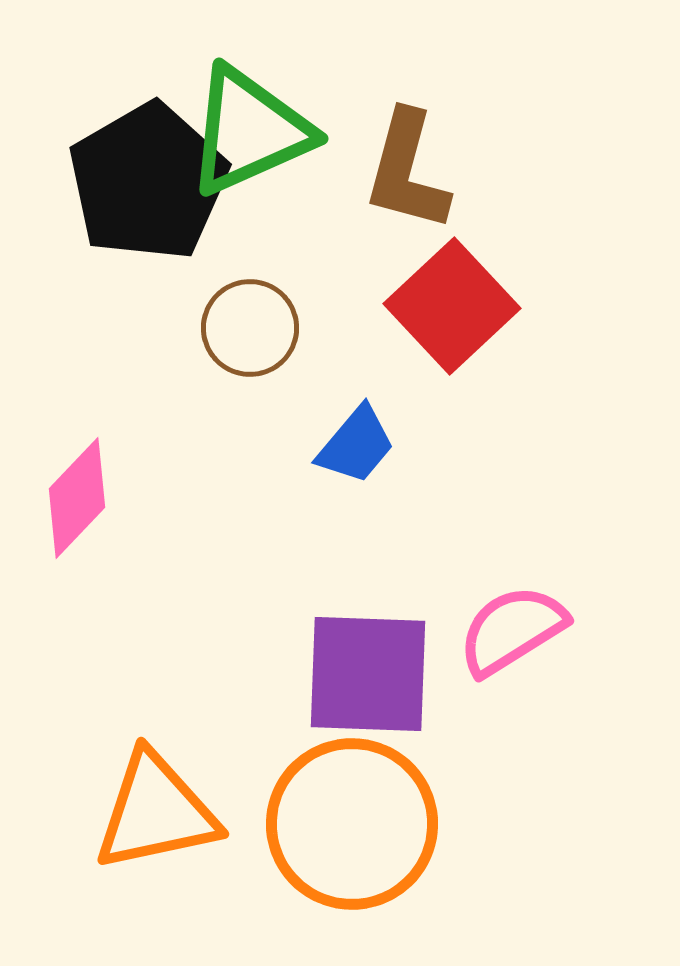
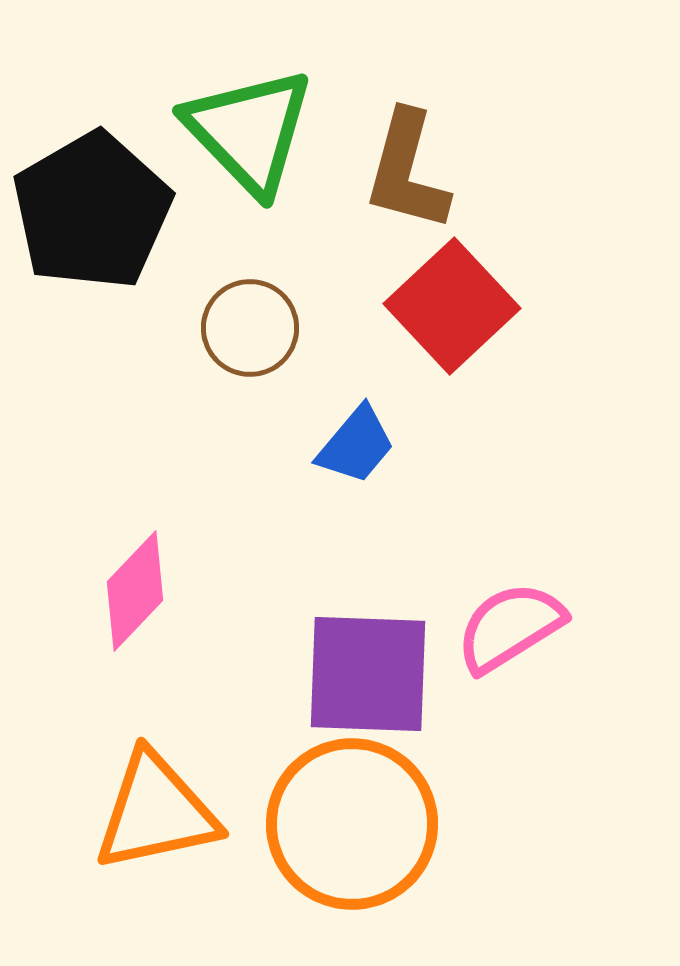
green triangle: rotated 50 degrees counterclockwise
black pentagon: moved 56 px left, 29 px down
pink diamond: moved 58 px right, 93 px down
pink semicircle: moved 2 px left, 3 px up
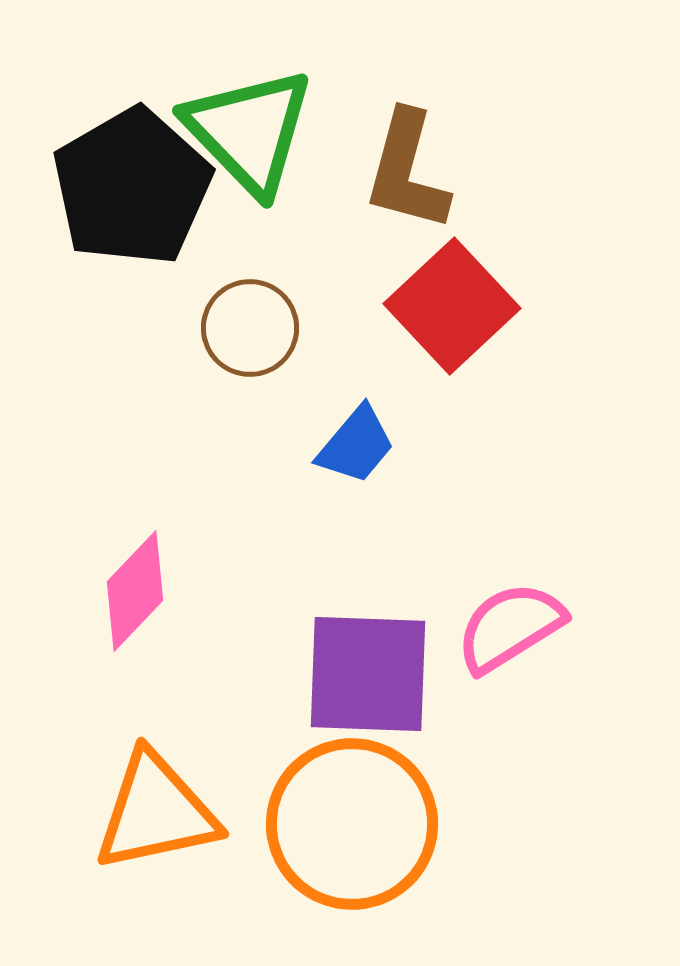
black pentagon: moved 40 px right, 24 px up
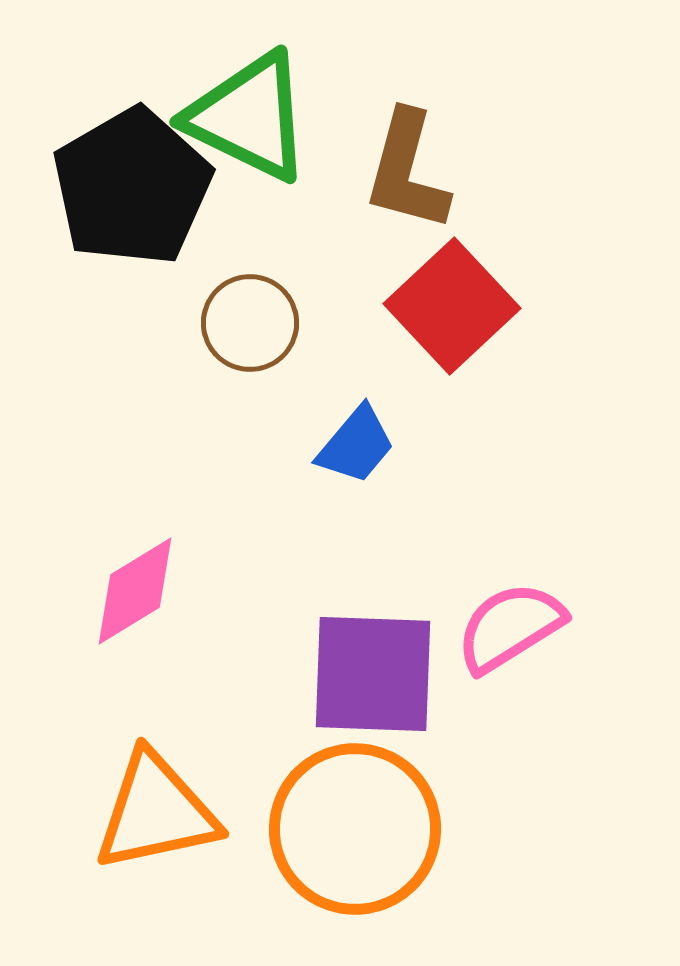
green triangle: moved 14 px up; rotated 20 degrees counterclockwise
brown circle: moved 5 px up
pink diamond: rotated 15 degrees clockwise
purple square: moved 5 px right
orange circle: moved 3 px right, 5 px down
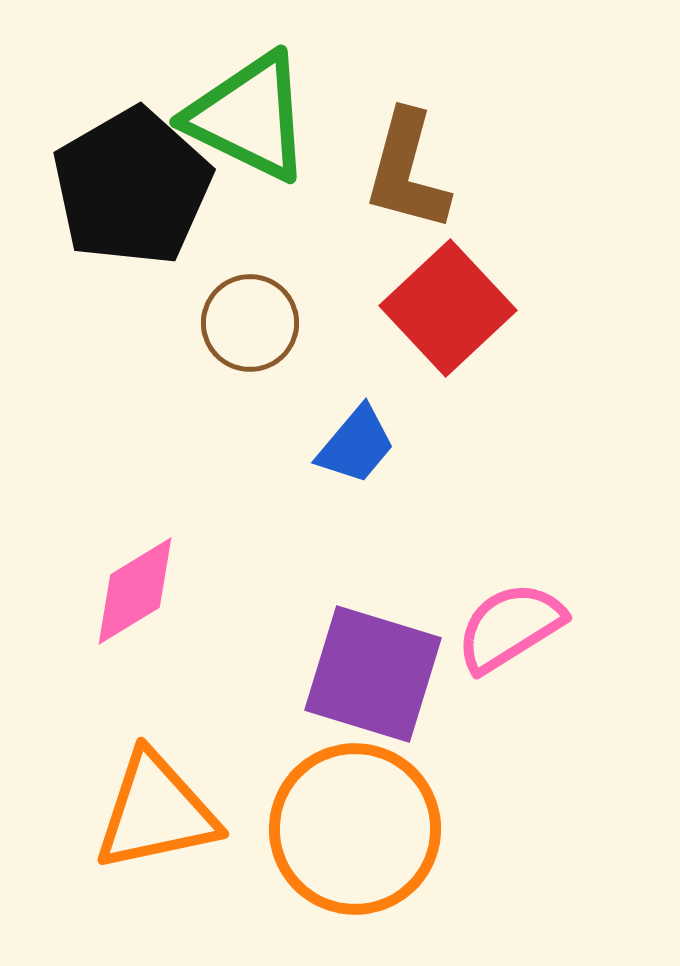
red square: moved 4 px left, 2 px down
purple square: rotated 15 degrees clockwise
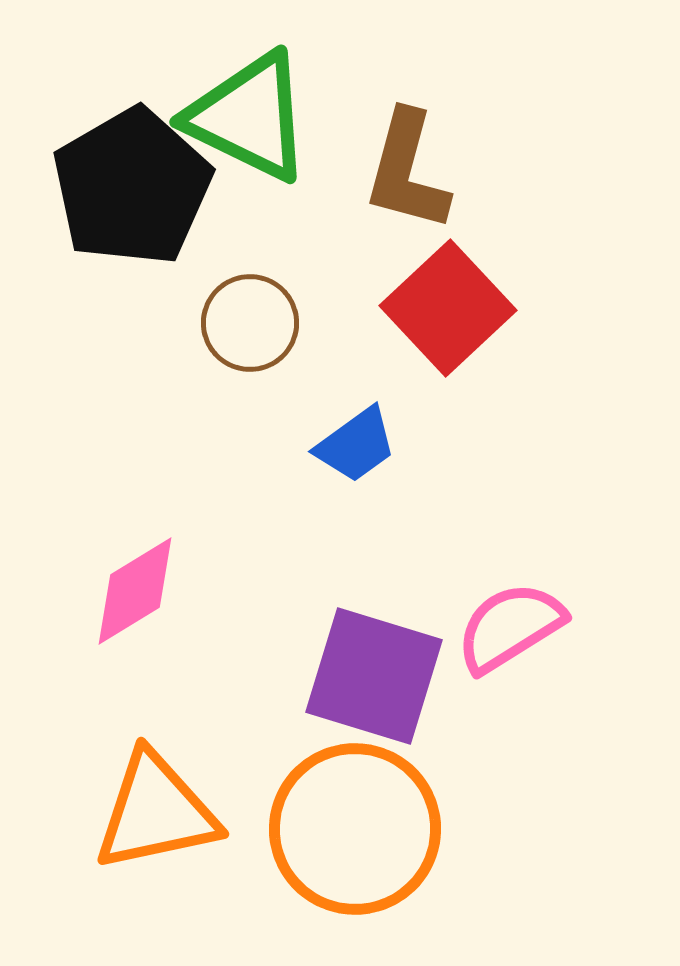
blue trapezoid: rotated 14 degrees clockwise
purple square: moved 1 px right, 2 px down
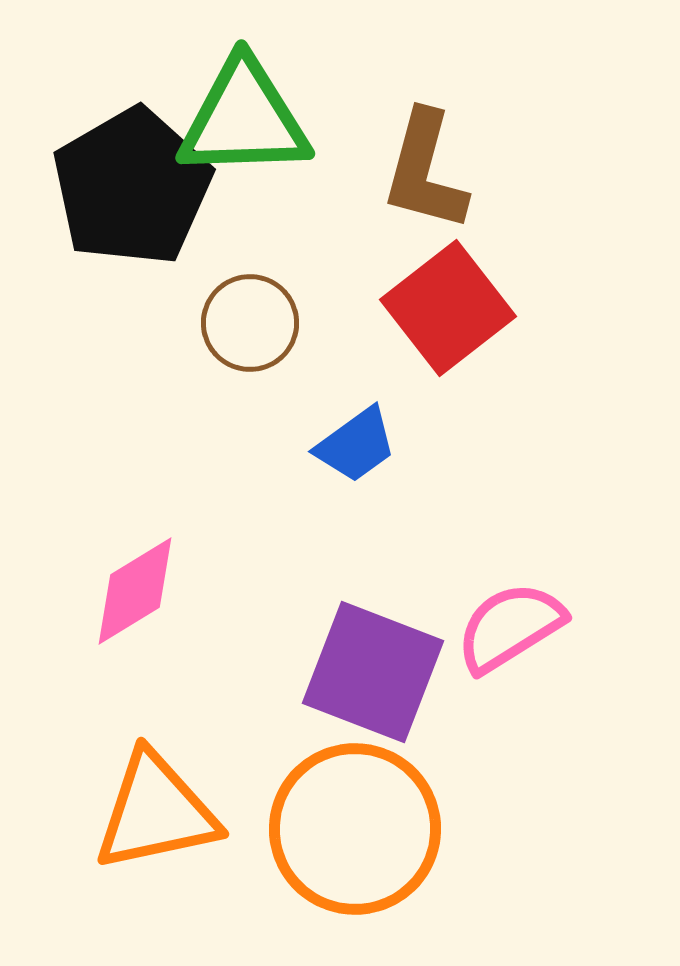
green triangle: moved 5 px left, 2 px down; rotated 28 degrees counterclockwise
brown L-shape: moved 18 px right
red square: rotated 5 degrees clockwise
purple square: moved 1 px left, 4 px up; rotated 4 degrees clockwise
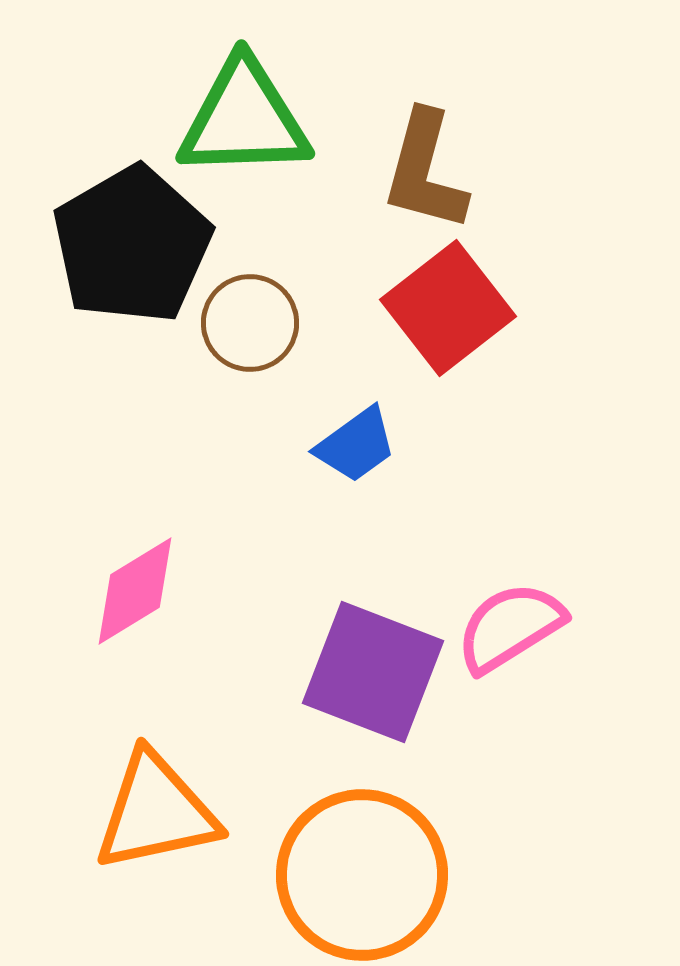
black pentagon: moved 58 px down
orange circle: moved 7 px right, 46 px down
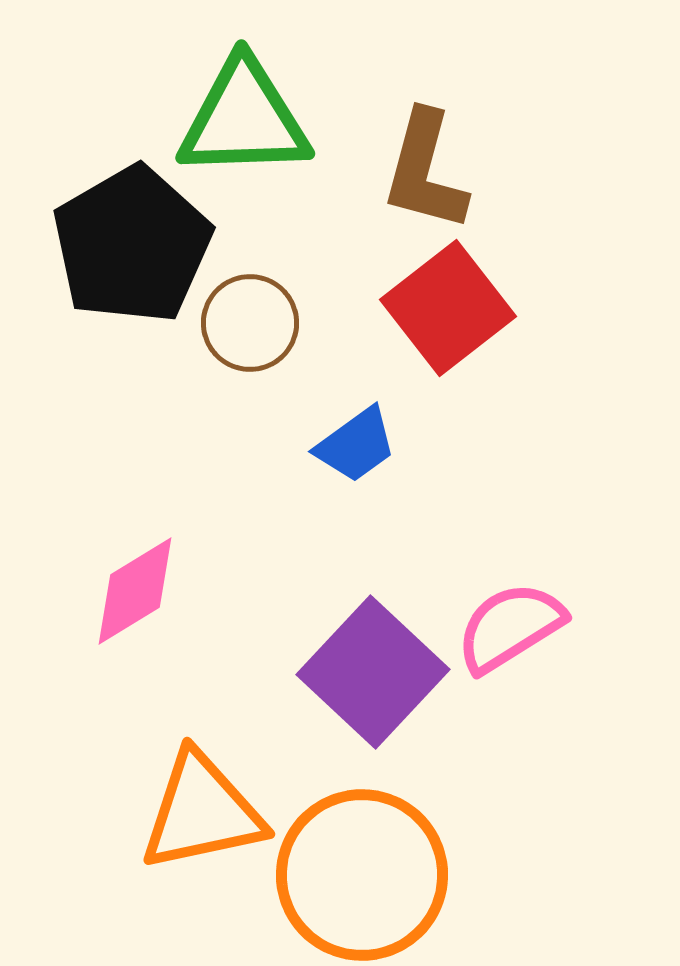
purple square: rotated 22 degrees clockwise
orange triangle: moved 46 px right
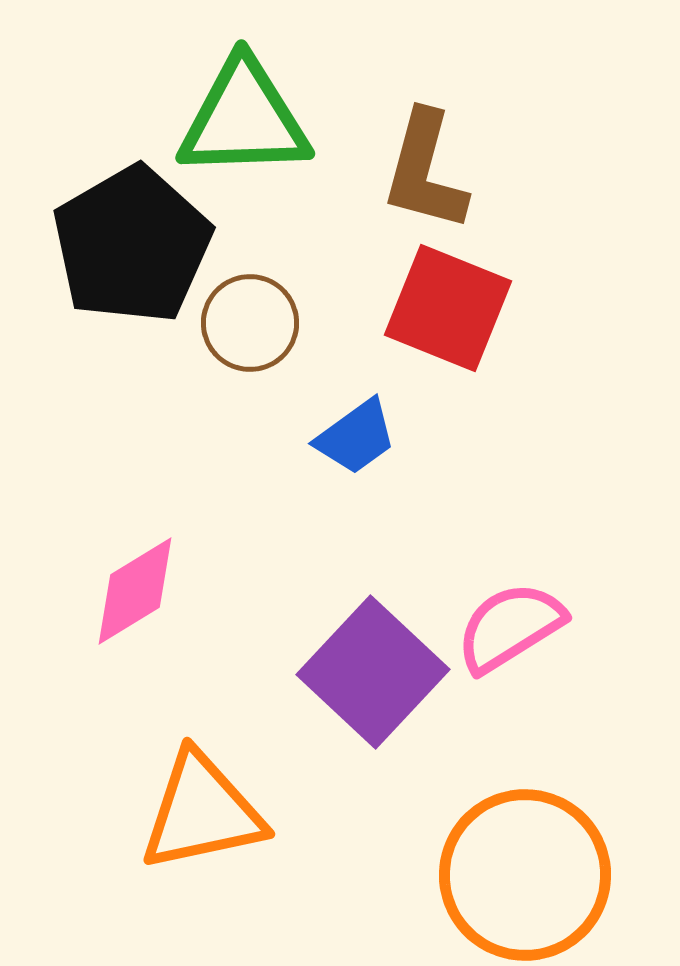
red square: rotated 30 degrees counterclockwise
blue trapezoid: moved 8 px up
orange circle: moved 163 px right
